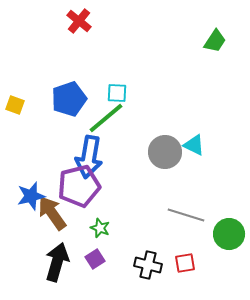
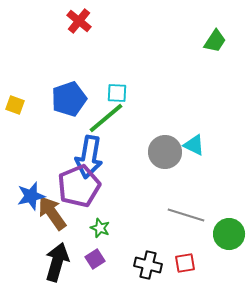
purple pentagon: rotated 9 degrees counterclockwise
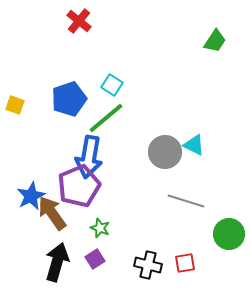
cyan square: moved 5 px left, 8 px up; rotated 30 degrees clockwise
blue star: rotated 12 degrees counterclockwise
gray line: moved 14 px up
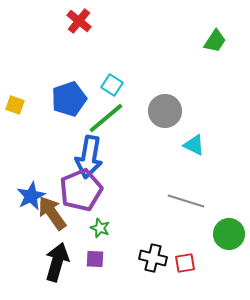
gray circle: moved 41 px up
purple pentagon: moved 2 px right, 4 px down
purple square: rotated 36 degrees clockwise
black cross: moved 5 px right, 7 px up
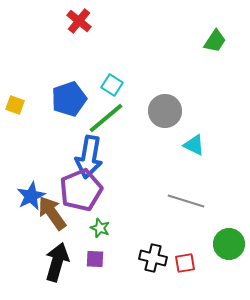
green circle: moved 10 px down
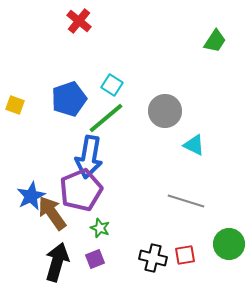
purple square: rotated 24 degrees counterclockwise
red square: moved 8 px up
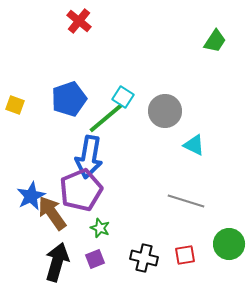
cyan square: moved 11 px right, 12 px down
black cross: moved 9 px left
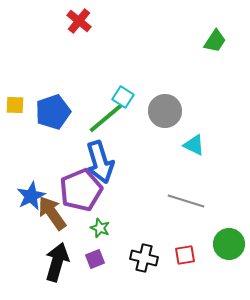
blue pentagon: moved 16 px left, 13 px down
yellow square: rotated 18 degrees counterclockwise
blue arrow: moved 11 px right, 5 px down; rotated 27 degrees counterclockwise
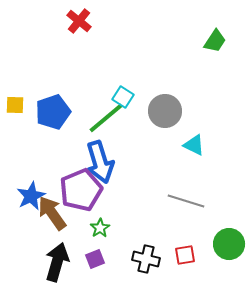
green star: rotated 18 degrees clockwise
black cross: moved 2 px right, 1 px down
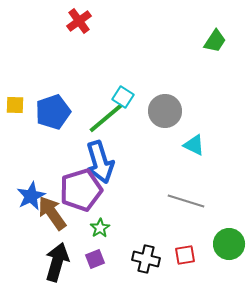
red cross: rotated 15 degrees clockwise
purple pentagon: rotated 6 degrees clockwise
